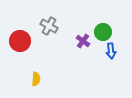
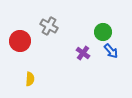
purple cross: moved 12 px down
blue arrow: rotated 35 degrees counterclockwise
yellow semicircle: moved 6 px left
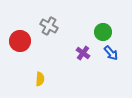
blue arrow: moved 2 px down
yellow semicircle: moved 10 px right
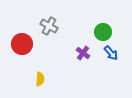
red circle: moved 2 px right, 3 px down
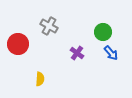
red circle: moved 4 px left
purple cross: moved 6 px left
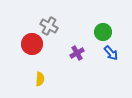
red circle: moved 14 px right
purple cross: rotated 24 degrees clockwise
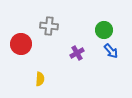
gray cross: rotated 24 degrees counterclockwise
green circle: moved 1 px right, 2 px up
red circle: moved 11 px left
blue arrow: moved 2 px up
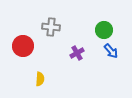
gray cross: moved 2 px right, 1 px down
red circle: moved 2 px right, 2 px down
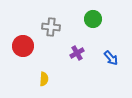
green circle: moved 11 px left, 11 px up
blue arrow: moved 7 px down
yellow semicircle: moved 4 px right
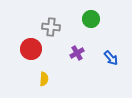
green circle: moved 2 px left
red circle: moved 8 px right, 3 px down
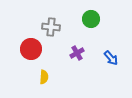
yellow semicircle: moved 2 px up
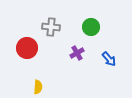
green circle: moved 8 px down
red circle: moved 4 px left, 1 px up
blue arrow: moved 2 px left, 1 px down
yellow semicircle: moved 6 px left, 10 px down
